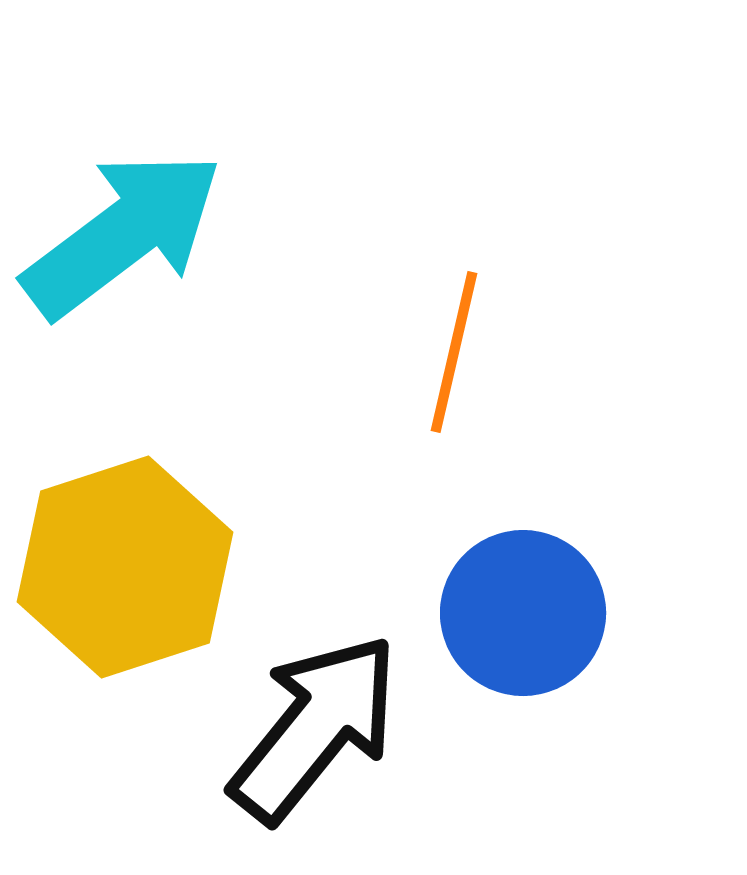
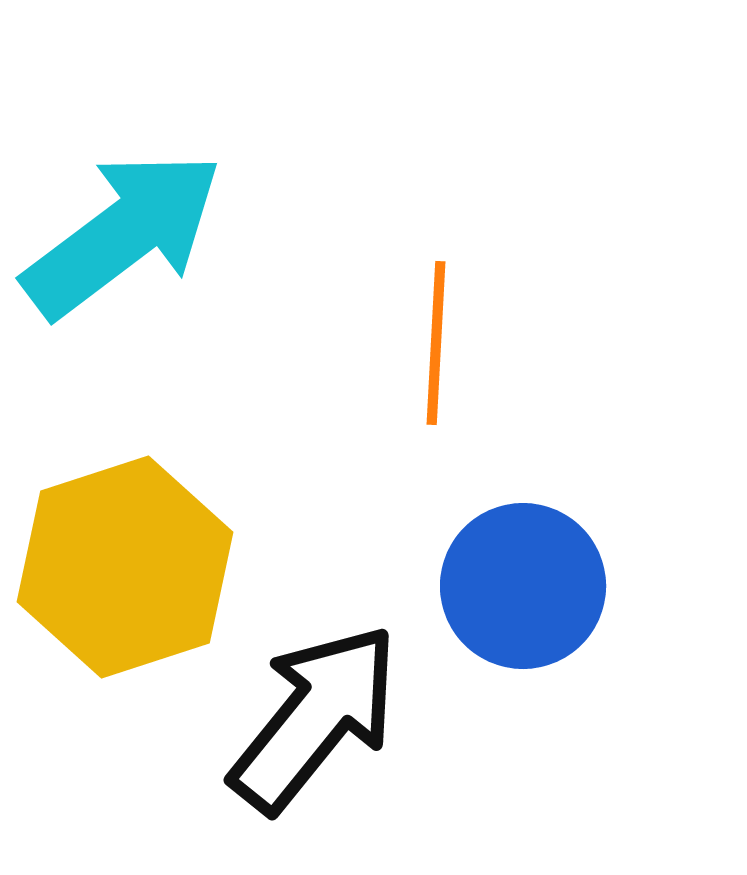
orange line: moved 18 px left, 9 px up; rotated 10 degrees counterclockwise
blue circle: moved 27 px up
black arrow: moved 10 px up
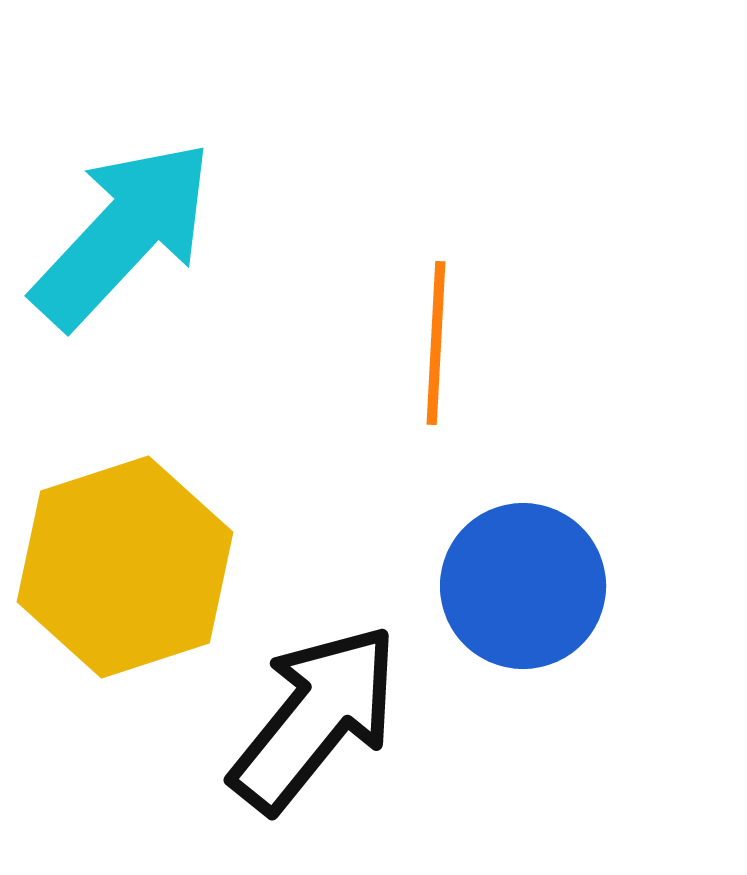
cyan arrow: rotated 10 degrees counterclockwise
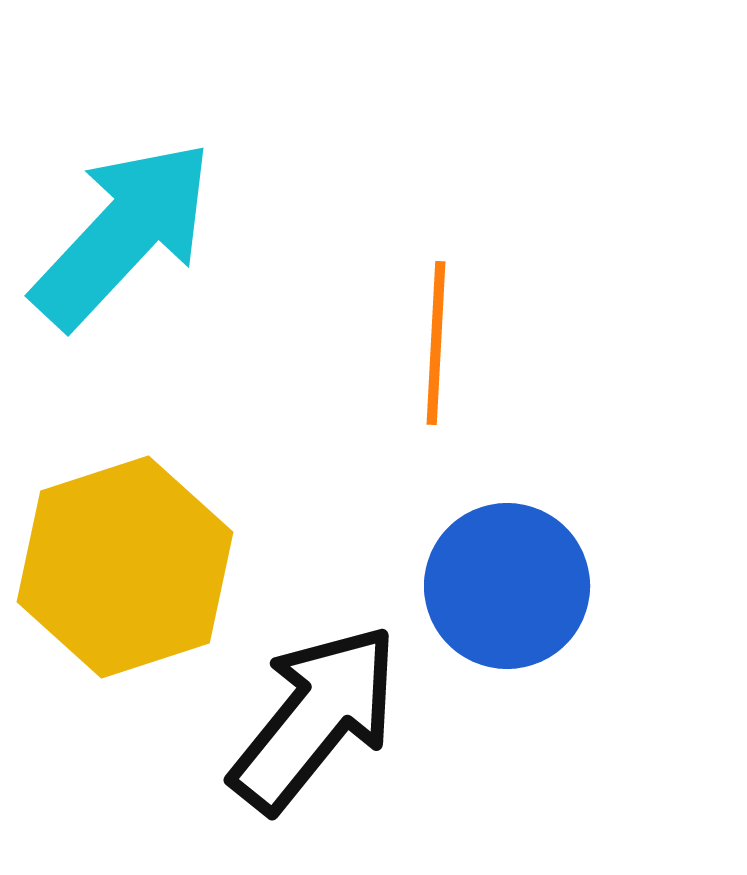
blue circle: moved 16 px left
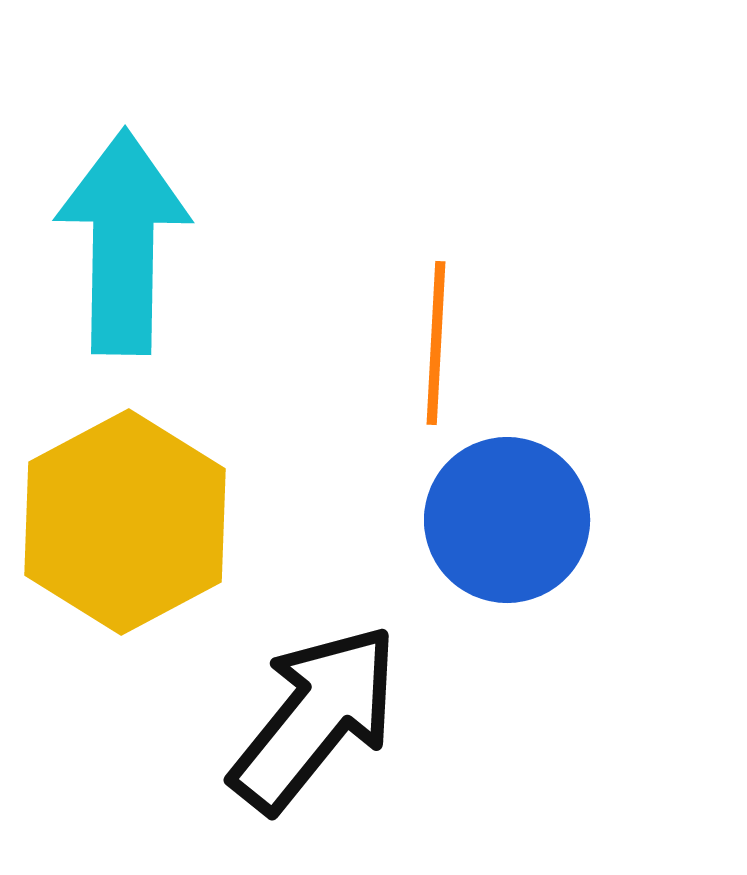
cyan arrow: moved 8 px down; rotated 42 degrees counterclockwise
yellow hexagon: moved 45 px up; rotated 10 degrees counterclockwise
blue circle: moved 66 px up
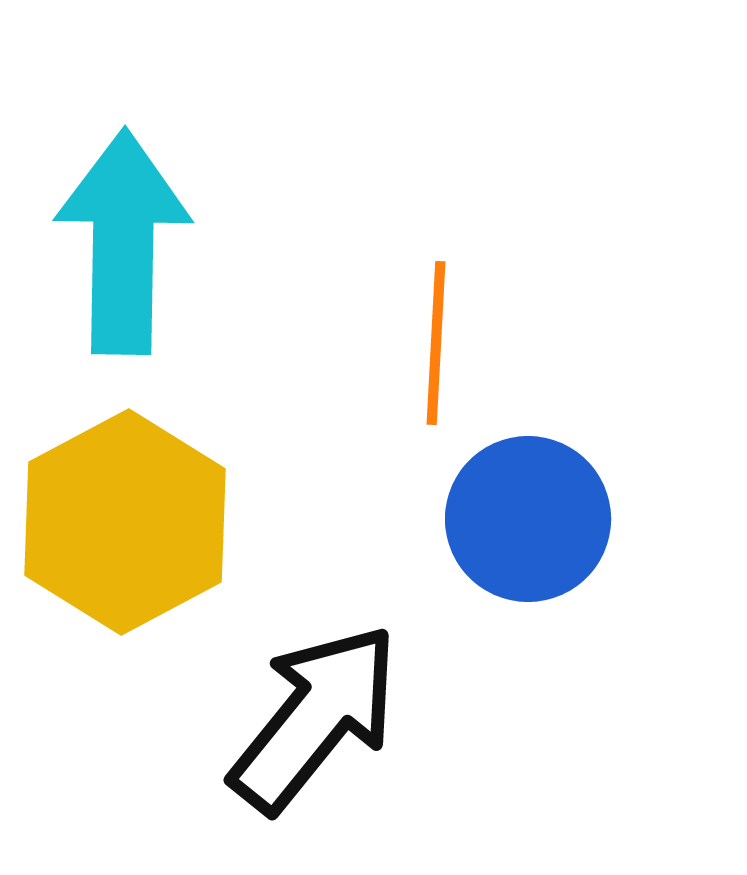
blue circle: moved 21 px right, 1 px up
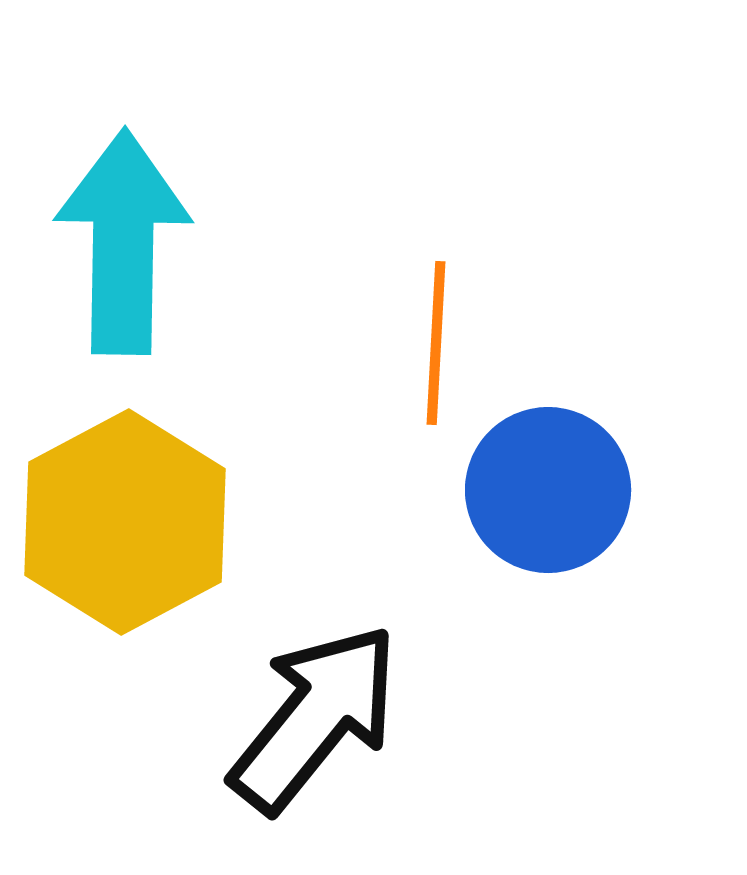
blue circle: moved 20 px right, 29 px up
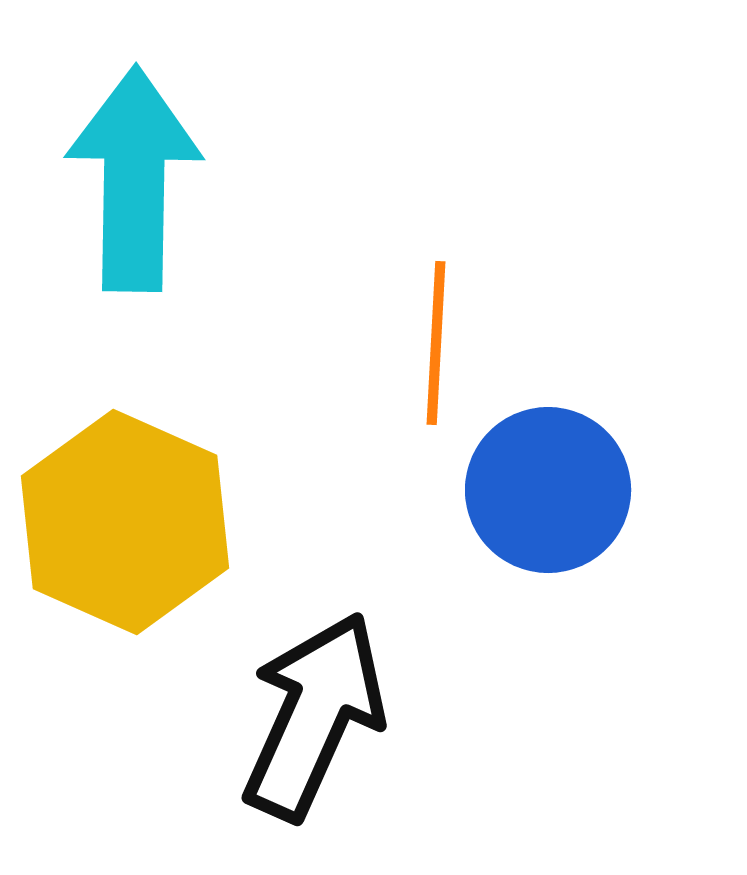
cyan arrow: moved 11 px right, 63 px up
yellow hexagon: rotated 8 degrees counterclockwise
black arrow: moved 1 px left, 2 px up; rotated 15 degrees counterclockwise
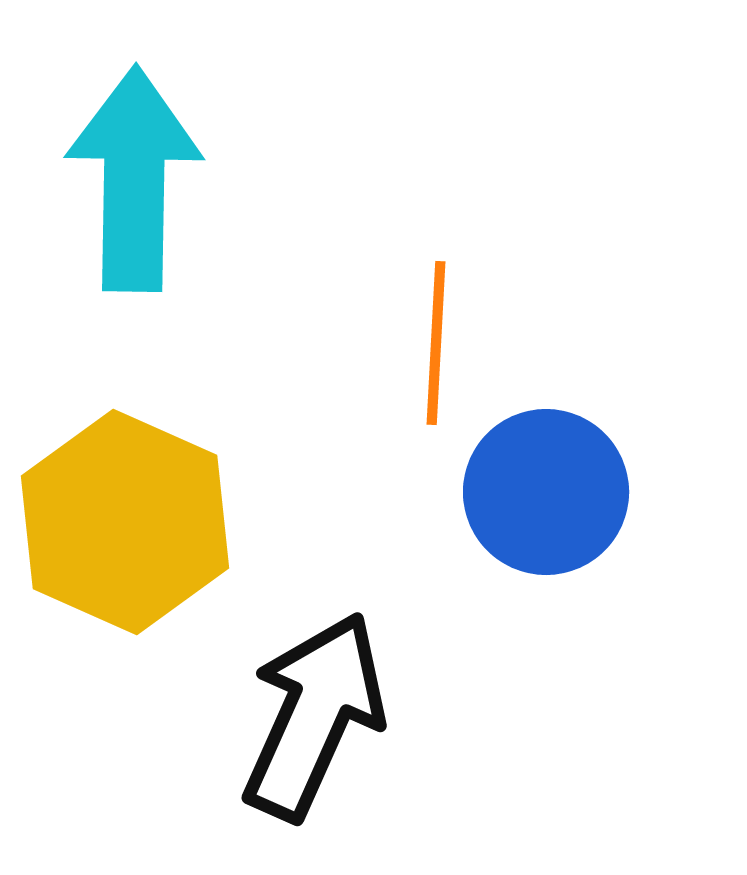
blue circle: moved 2 px left, 2 px down
